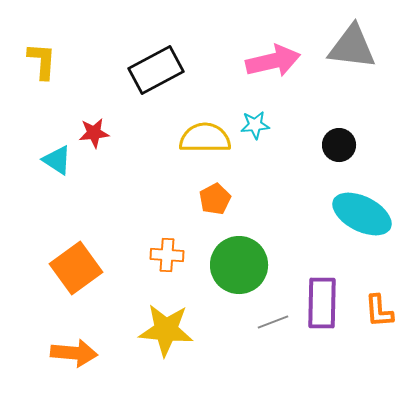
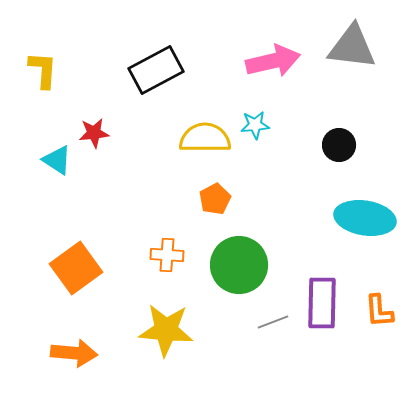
yellow L-shape: moved 1 px right, 9 px down
cyan ellipse: moved 3 px right, 4 px down; rotated 18 degrees counterclockwise
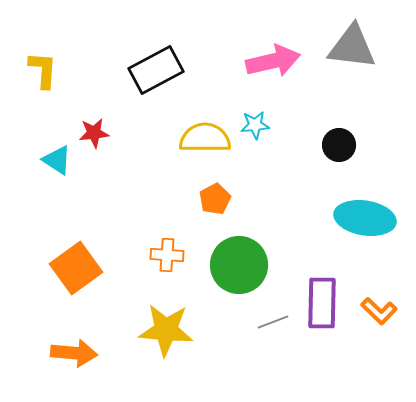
orange L-shape: rotated 42 degrees counterclockwise
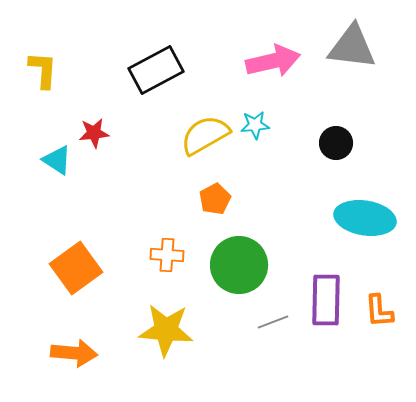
yellow semicircle: moved 3 px up; rotated 30 degrees counterclockwise
black circle: moved 3 px left, 2 px up
purple rectangle: moved 4 px right, 3 px up
orange L-shape: rotated 42 degrees clockwise
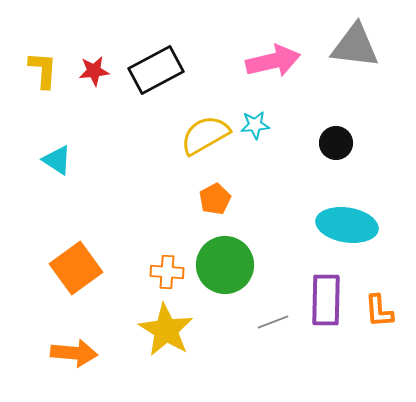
gray triangle: moved 3 px right, 1 px up
red star: moved 62 px up
cyan ellipse: moved 18 px left, 7 px down
orange cross: moved 17 px down
green circle: moved 14 px left
yellow star: rotated 26 degrees clockwise
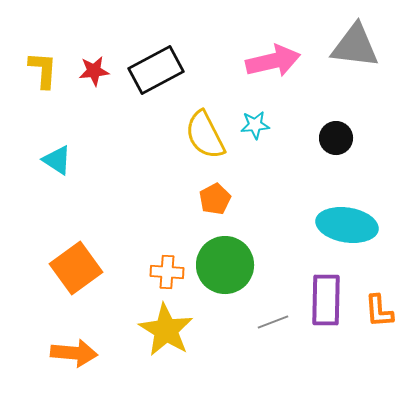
yellow semicircle: rotated 87 degrees counterclockwise
black circle: moved 5 px up
